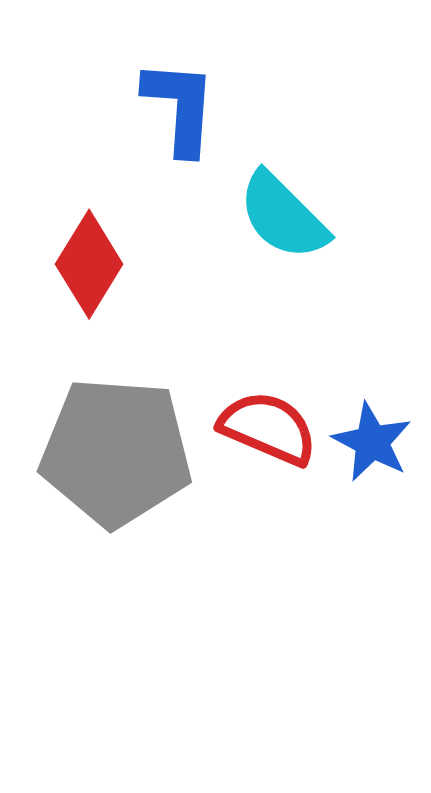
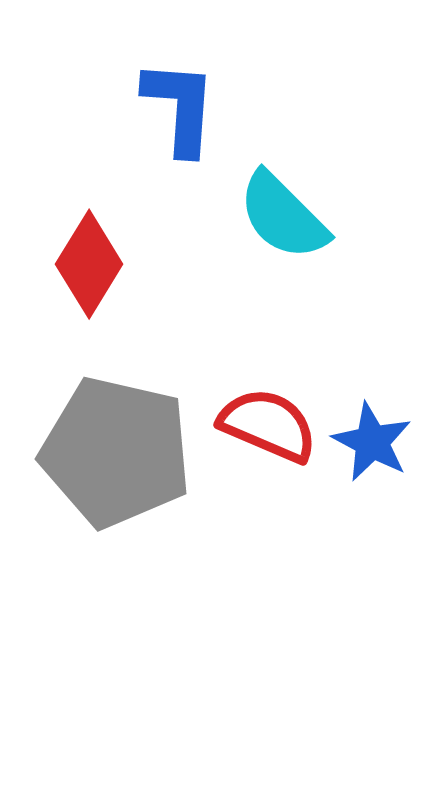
red semicircle: moved 3 px up
gray pentagon: rotated 9 degrees clockwise
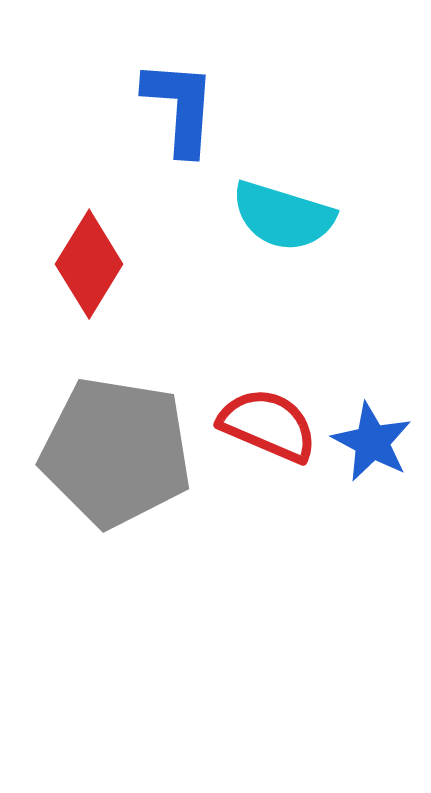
cyan semicircle: rotated 28 degrees counterclockwise
gray pentagon: rotated 4 degrees counterclockwise
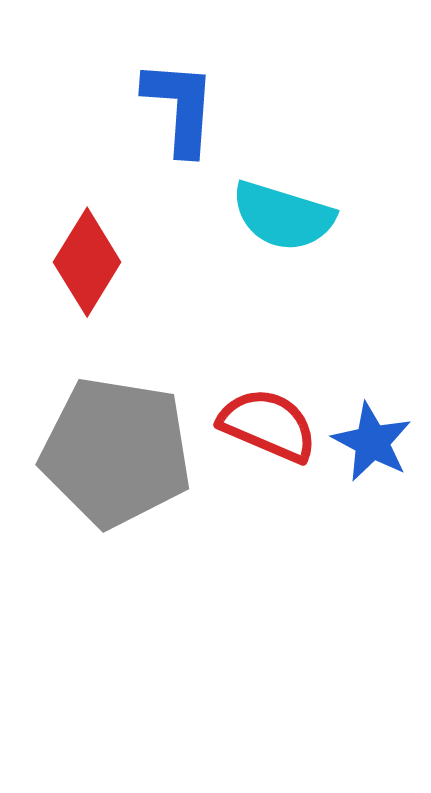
red diamond: moved 2 px left, 2 px up
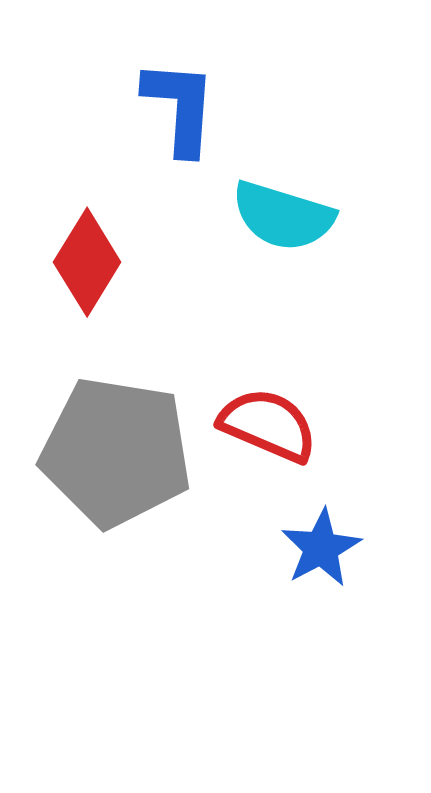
blue star: moved 51 px left, 106 px down; rotated 16 degrees clockwise
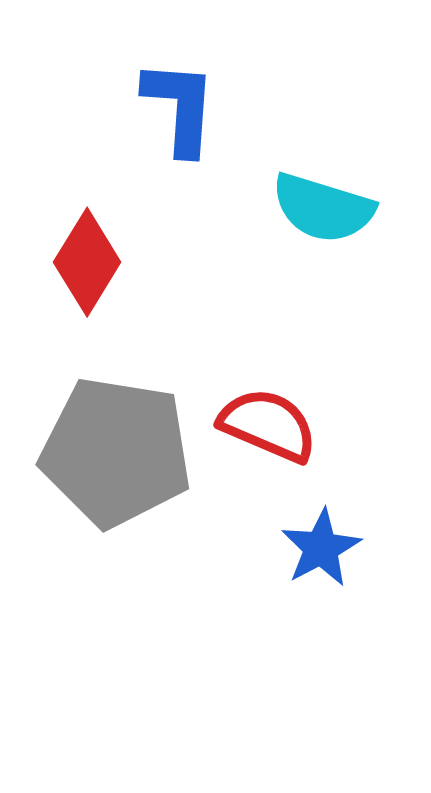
cyan semicircle: moved 40 px right, 8 px up
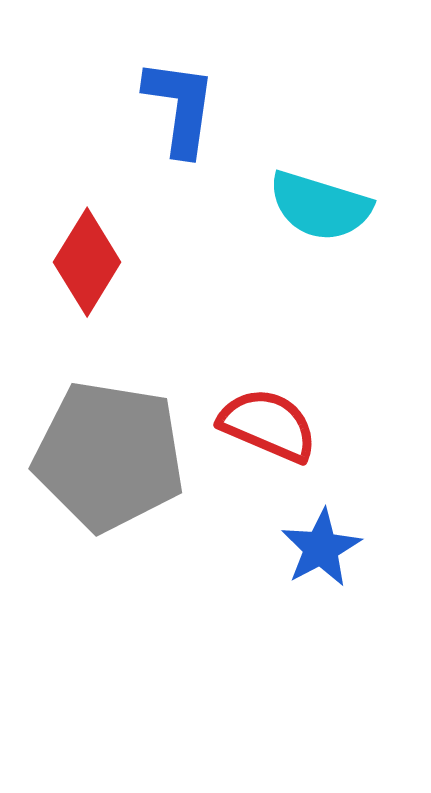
blue L-shape: rotated 4 degrees clockwise
cyan semicircle: moved 3 px left, 2 px up
gray pentagon: moved 7 px left, 4 px down
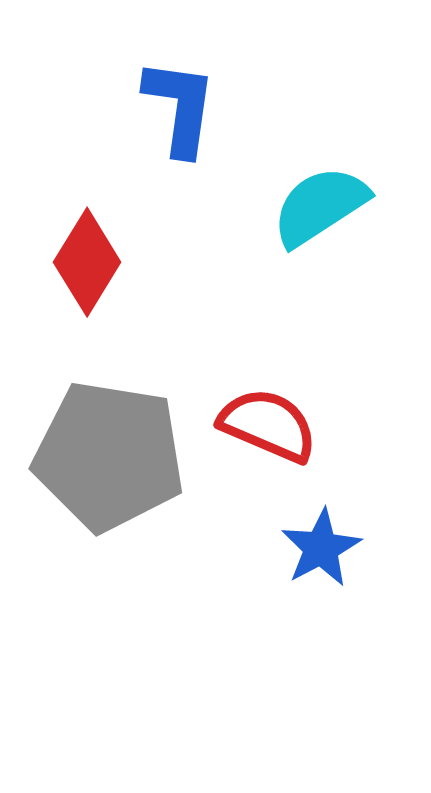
cyan semicircle: rotated 130 degrees clockwise
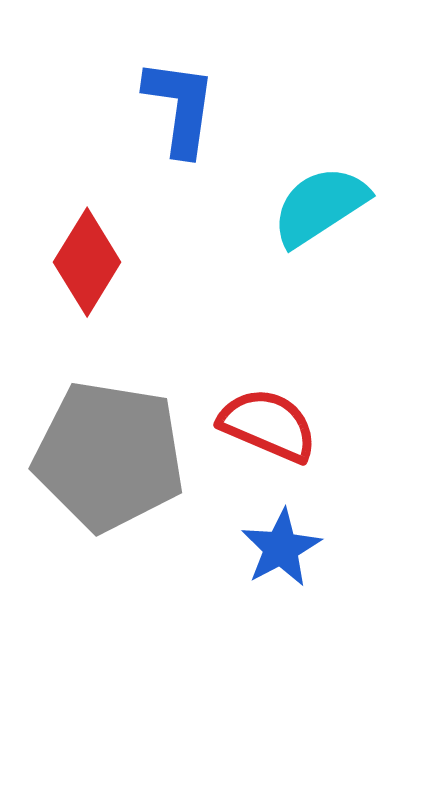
blue star: moved 40 px left
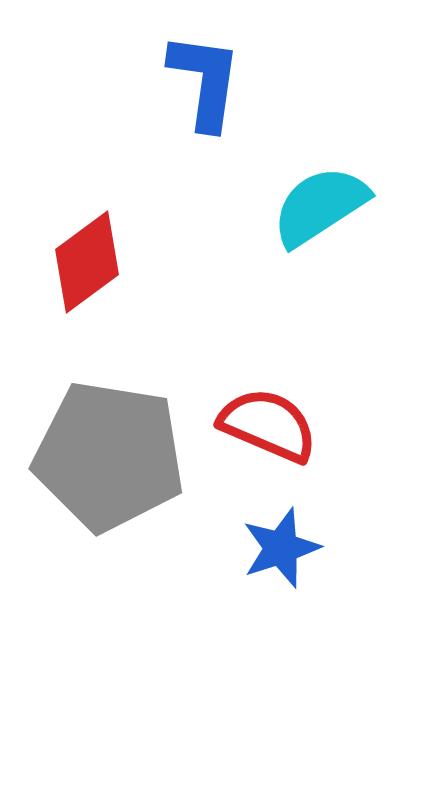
blue L-shape: moved 25 px right, 26 px up
red diamond: rotated 22 degrees clockwise
blue star: rotated 10 degrees clockwise
